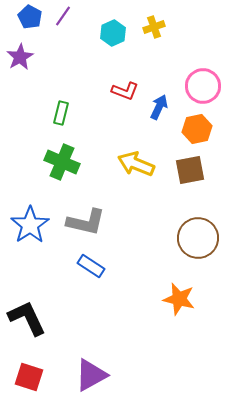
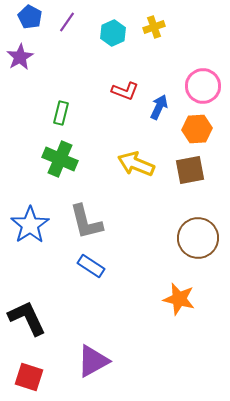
purple line: moved 4 px right, 6 px down
orange hexagon: rotated 8 degrees clockwise
green cross: moved 2 px left, 3 px up
gray L-shape: rotated 63 degrees clockwise
purple triangle: moved 2 px right, 14 px up
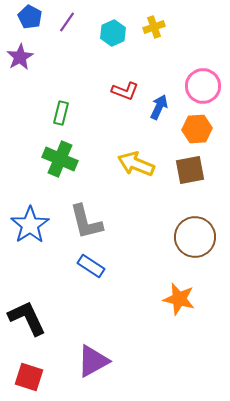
brown circle: moved 3 px left, 1 px up
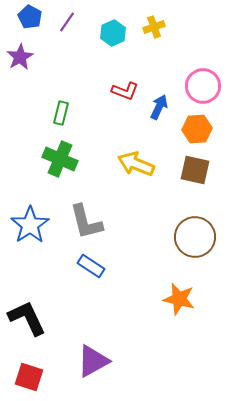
brown square: moved 5 px right; rotated 24 degrees clockwise
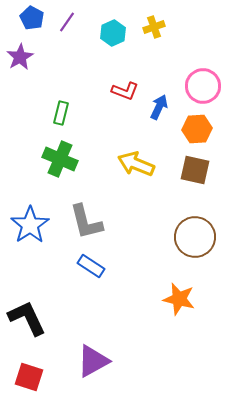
blue pentagon: moved 2 px right, 1 px down
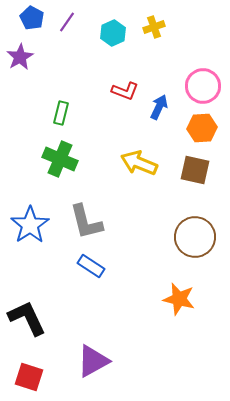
orange hexagon: moved 5 px right, 1 px up
yellow arrow: moved 3 px right, 1 px up
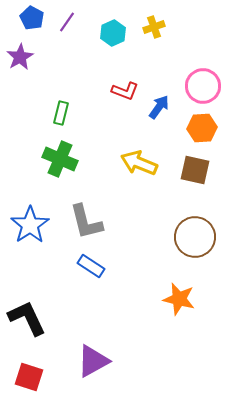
blue arrow: rotated 10 degrees clockwise
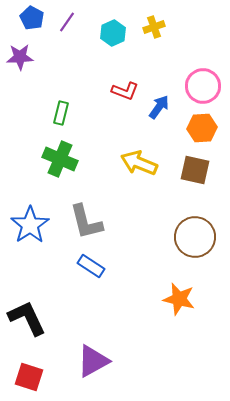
purple star: rotated 28 degrees clockwise
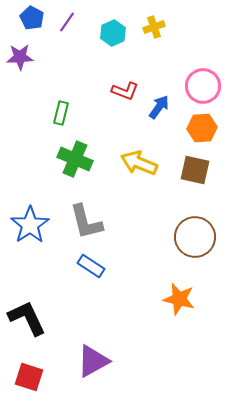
green cross: moved 15 px right
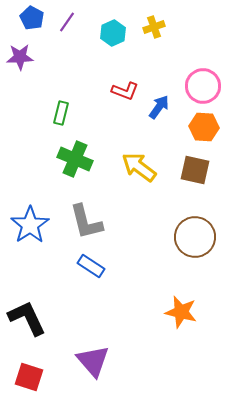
orange hexagon: moved 2 px right, 1 px up; rotated 8 degrees clockwise
yellow arrow: moved 4 px down; rotated 15 degrees clockwise
orange star: moved 2 px right, 13 px down
purple triangle: rotated 42 degrees counterclockwise
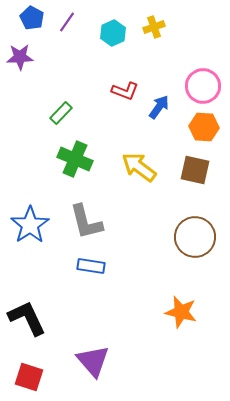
green rectangle: rotated 30 degrees clockwise
blue rectangle: rotated 24 degrees counterclockwise
